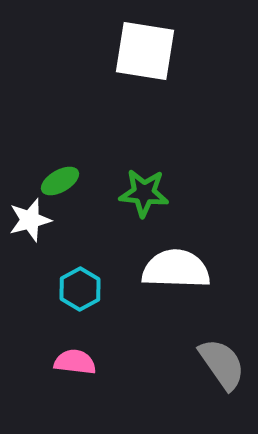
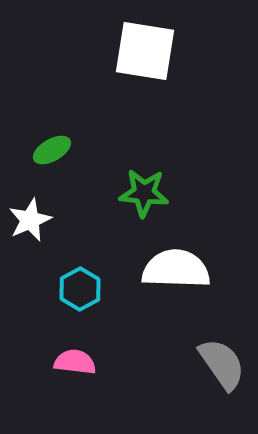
green ellipse: moved 8 px left, 31 px up
white star: rotated 9 degrees counterclockwise
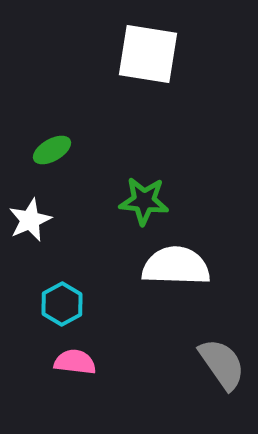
white square: moved 3 px right, 3 px down
green star: moved 8 px down
white semicircle: moved 3 px up
cyan hexagon: moved 18 px left, 15 px down
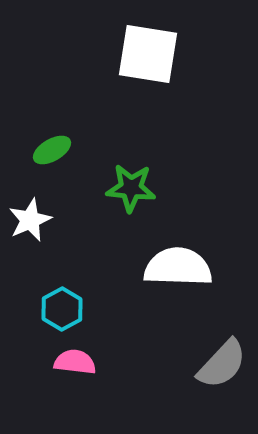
green star: moved 13 px left, 13 px up
white semicircle: moved 2 px right, 1 px down
cyan hexagon: moved 5 px down
gray semicircle: rotated 78 degrees clockwise
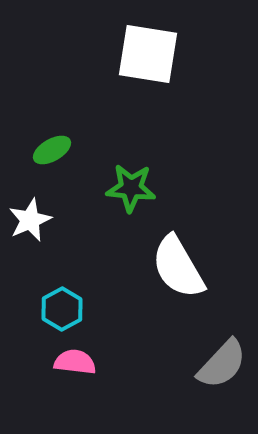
white semicircle: rotated 122 degrees counterclockwise
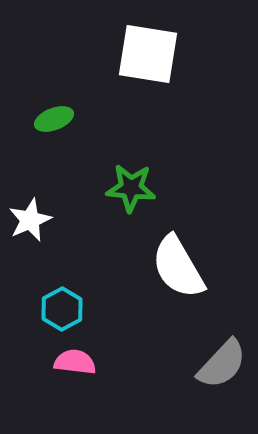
green ellipse: moved 2 px right, 31 px up; rotated 9 degrees clockwise
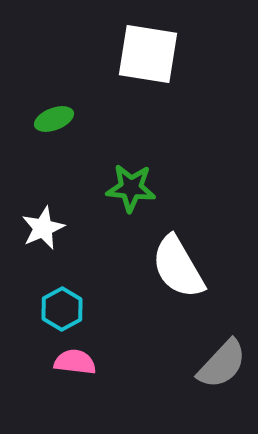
white star: moved 13 px right, 8 px down
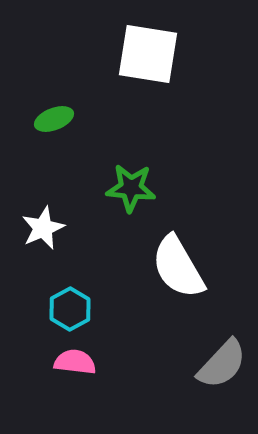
cyan hexagon: moved 8 px right
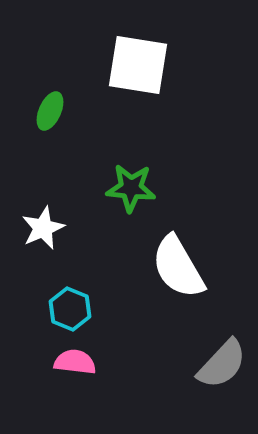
white square: moved 10 px left, 11 px down
green ellipse: moved 4 px left, 8 px up; rotated 45 degrees counterclockwise
cyan hexagon: rotated 9 degrees counterclockwise
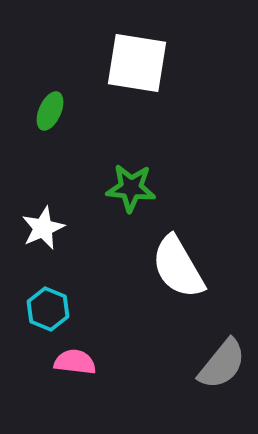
white square: moved 1 px left, 2 px up
cyan hexagon: moved 22 px left
gray semicircle: rotated 4 degrees counterclockwise
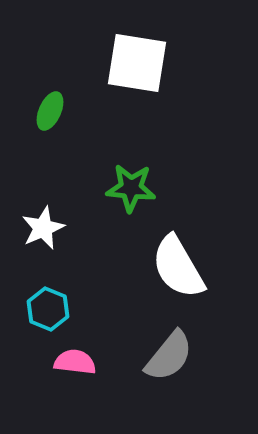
gray semicircle: moved 53 px left, 8 px up
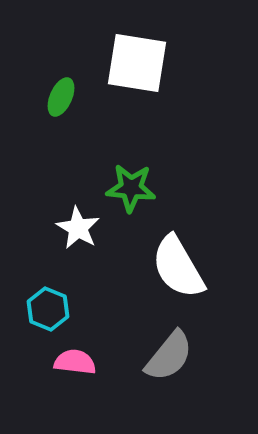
green ellipse: moved 11 px right, 14 px up
white star: moved 35 px right; rotated 18 degrees counterclockwise
